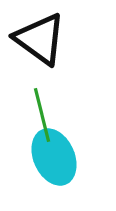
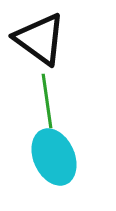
green line: moved 5 px right, 14 px up; rotated 6 degrees clockwise
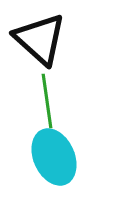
black triangle: rotated 6 degrees clockwise
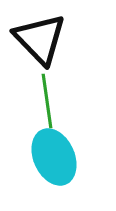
black triangle: rotated 4 degrees clockwise
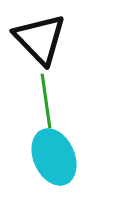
green line: moved 1 px left
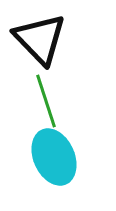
green line: rotated 10 degrees counterclockwise
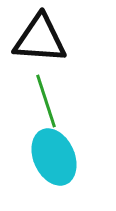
black triangle: rotated 42 degrees counterclockwise
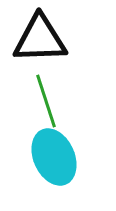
black triangle: rotated 6 degrees counterclockwise
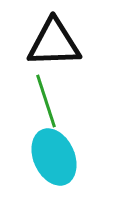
black triangle: moved 14 px right, 4 px down
